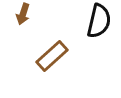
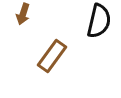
brown rectangle: rotated 12 degrees counterclockwise
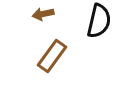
brown arrow: moved 20 px right; rotated 60 degrees clockwise
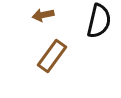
brown arrow: moved 1 px down
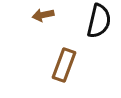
brown rectangle: moved 12 px right, 9 px down; rotated 16 degrees counterclockwise
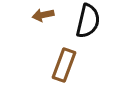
black semicircle: moved 11 px left
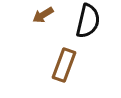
brown arrow: rotated 20 degrees counterclockwise
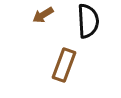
black semicircle: rotated 16 degrees counterclockwise
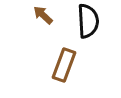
brown arrow: rotated 75 degrees clockwise
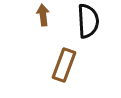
brown arrow: rotated 40 degrees clockwise
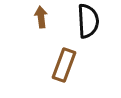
brown arrow: moved 2 px left, 2 px down
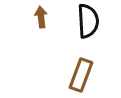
brown rectangle: moved 17 px right, 10 px down
